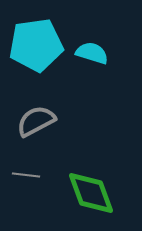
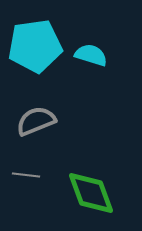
cyan pentagon: moved 1 px left, 1 px down
cyan semicircle: moved 1 px left, 2 px down
gray semicircle: rotated 6 degrees clockwise
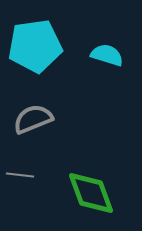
cyan semicircle: moved 16 px right
gray semicircle: moved 3 px left, 2 px up
gray line: moved 6 px left
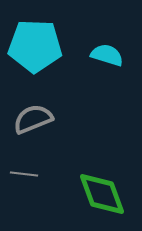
cyan pentagon: rotated 10 degrees clockwise
gray line: moved 4 px right, 1 px up
green diamond: moved 11 px right, 1 px down
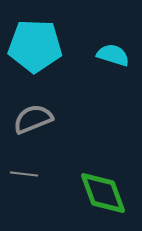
cyan semicircle: moved 6 px right
green diamond: moved 1 px right, 1 px up
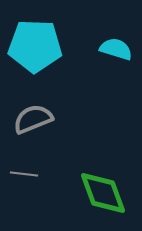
cyan semicircle: moved 3 px right, 6 px up
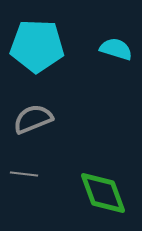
cyan pentagon: moved 2 px right
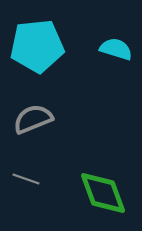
cyan pentagon: rotated 8 degrees counterclockwise
gray line: moved 2 px right, 5 px down; rotated 12 degrees clockwise
